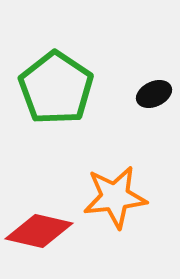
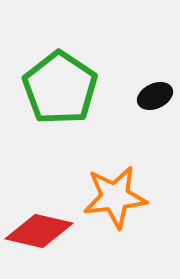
green pentagon: moved 4 px right
black ellipse: moved 1 px right, 2 px down
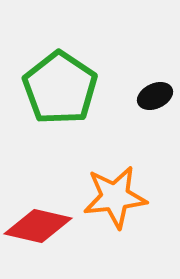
red diamond: moved 1 px left, 5 px up
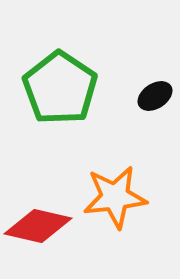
black ellipse: rotated 8 degrees counterclockwise
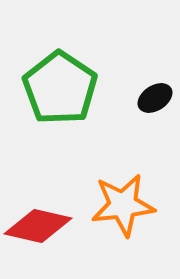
black ellipse: moved 2 px down
orange star: moved 8 px right, 8 px down
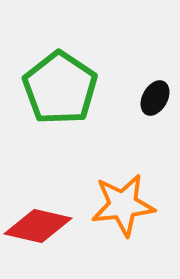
black ellipse: rotated 28 degrees counterclockwise
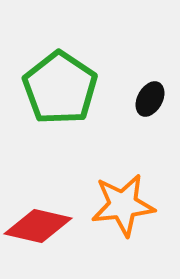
black ellipse: moved 5 px left, 1 px down
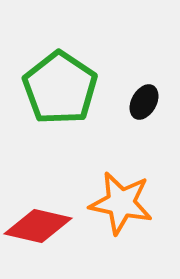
black ellipse: moved 6 px left, 3 px down
orange star: moved 2 px left, 2 px up; rotated 18 degrees clockwise
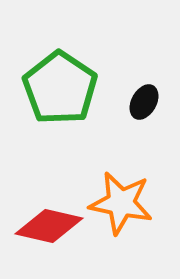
red diamond: moved 11 px right
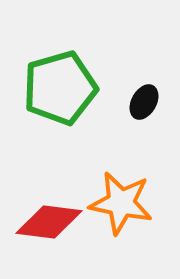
green pentagon: rotated 22 degrees clockwise
red diamond: moved 4 px up; rotated 6 degrees counterclockwise
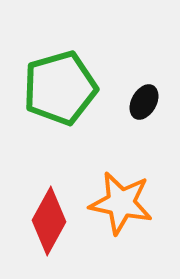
red diamond: moved 1 px up; rotated 68 degrees counterclockwise
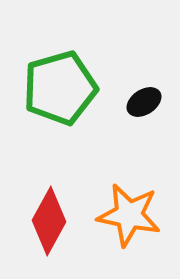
black ellipse: rotated 28 degrees clockwise
orange star: moved 8 px right, 12 px down
